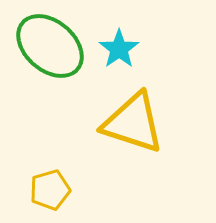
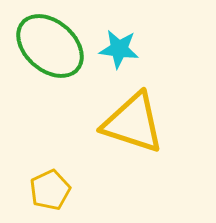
cyan star: rotated 30 degrees counterclockwise
yellow pentagon: rotated 9 degrees counterclockwise
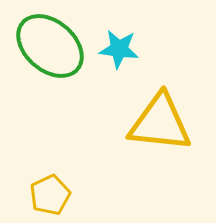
yellow triangle: moved 27 px right; rotated 12 degrees counterclockwise
yellow pentagon: moved 5 px down
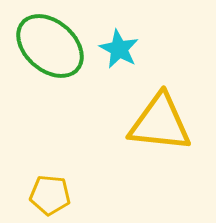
cyan star: rotated 21 degrees clockwise
yellow pentagon: rotated 30 degrees clockwise
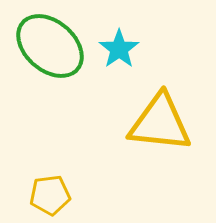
cyan star: rotated 9 degrees clockwise
yellow pentagon: rotated 12 degrees counterclockwise
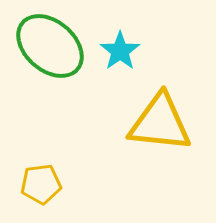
cyan star: moved 1 px right, 2 px down
yellow pentagon: moved 9 px left, 11 px up
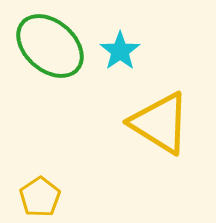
yellow triangle: rotated 26 degrees clockwise
yellow pentagon: moved 1 px left, 13 px down; rotated 27 degrees counterclockwise
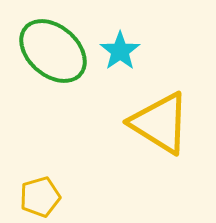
green ellipse: moved 3 px right, 5 px down
yellow pentagon: rotated 18 degrees clockwise
